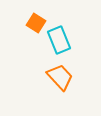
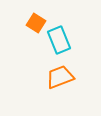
orange trapezoid: rotated 68 degrees counterclockwise
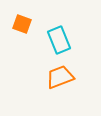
orange square: moved 14 px left, 1 px down; rotated 12 degrees counterclockwise
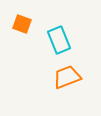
orange trapezoid: moved 7 px right
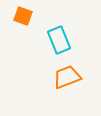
orange square: moved 1 px right, 8 px up
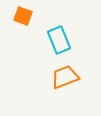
orange trapezoid: moved 2 px left
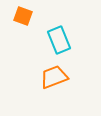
orange trapezoid: moved 11 px left
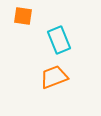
orange square: rotated 12 degrees counterclockwise
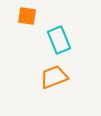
orange square: moved 4 px right
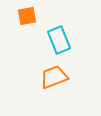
orange square: rotated 18 degrees counterclockwise
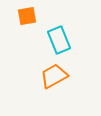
orange trapezoid: moved 1 px up; rotated 8 degrees counterclockwise
